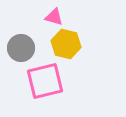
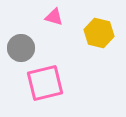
yellow hexagon: moved 33 px right, 11 px up
pink square: moved 2 px down
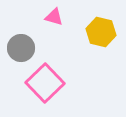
yellow hexagon: moved 2 px right, 1 px up
pink square: rotated 30 degrees counterclockwise
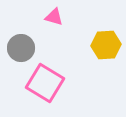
yellow hexagon: moved 5 px right, 13 px down; rotated 16 degrees counterclockwise
pink square: rotated 15 degrees counterclockwise
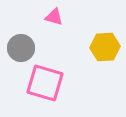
yellow hexagon: moved 1 px left, 2 px down
pink square: rotated 15 degrees counterclockwise
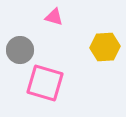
gray circle: moved 1 px left, 2 px down
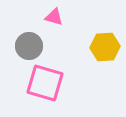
gray circle: moved 9 px right, 4 px up
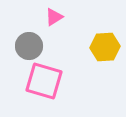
pink triangle: rotated 48 degrees counterclockwise
pink square: moved 1 px left, 2 px up
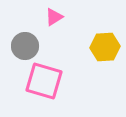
gray circle: moved 4 px left
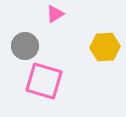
pink triangle: moved 1 px right, 3 px up
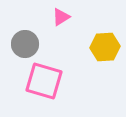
pink triangle: moved 6 px right, 3 px down
gray circle: moved 2 px up
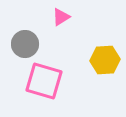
yellow hexagon: moved 13 px down
